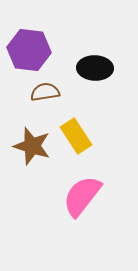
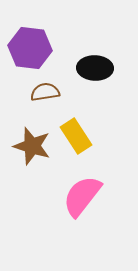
purple hexagon: moved 1 px right, 2 px up
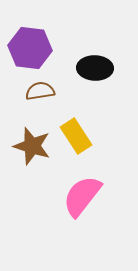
brown semicircle: moved 5 px left, 1 px up
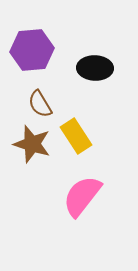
purple hexagon: moved 2 px right, 2 px down; rotated 12 degrees counterclockwise
brown semicircle: moved 13 px down; rotated 112 degrees counterclockwise
brown star: moved 2 px up
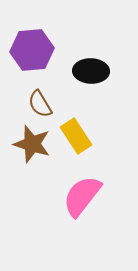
black ellipse: moved 4 px left, 3 px down
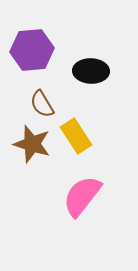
brown semicircle: moved 2 px right
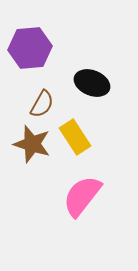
purple hexagon: moved 2 px left, 2 px up
black ellipse: moved 1 px right, 12 px down; rotated 20 degrees clockwise
brown semicircle: rotated 120 degrees counterclockwise
yellow rectangle: moved 1 px left, 1 px down
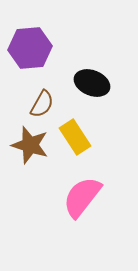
brown star: moved 2 px left, 1 px down
pink semicircle: moved 1 px down
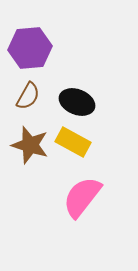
black ellipse: moved 15 px left, 19 px down
brown semicircle: moved 14 px left, 8 px up
yellow rectangle: moved 2 px left, 5 px down; rotated 28 degrees counterclockwise
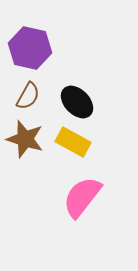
purple hexagon: rotated 18 degrees clockwise
black ellipse: rotated 24 degrees clockwise
brown star: moved 5 px left, 6 px up
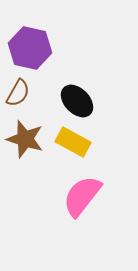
brown semicircle: moved 10 px left, 3 px up
black ellipse: moved 1 px up
pink semicircle: moved 1 px up
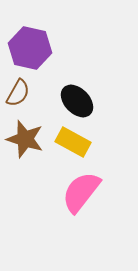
pink semicircle: moved 1 px left, 4 px up
